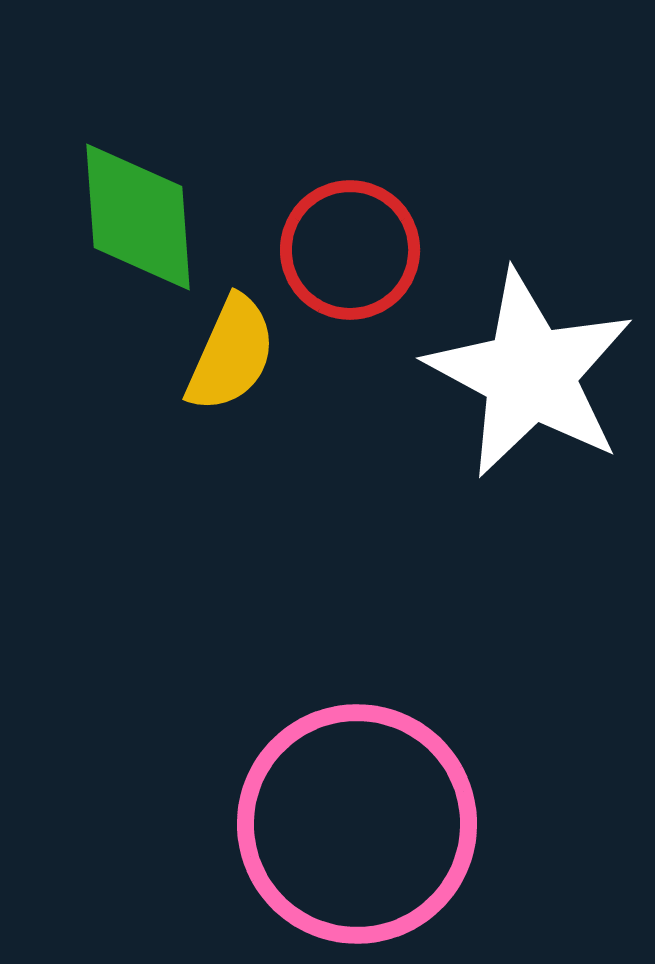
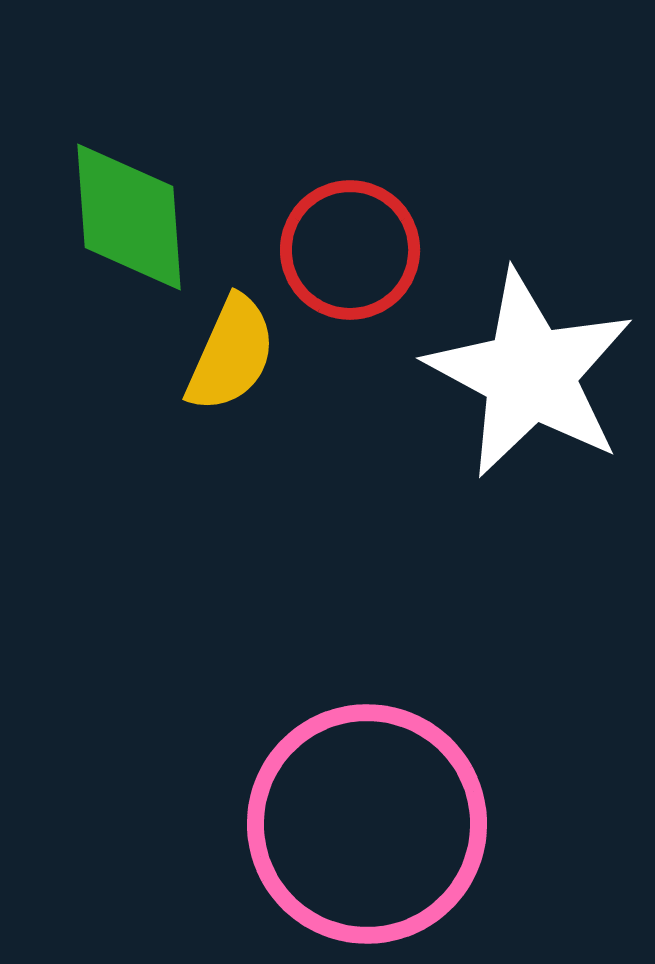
green diamond: moved 9 px left
pink circle: moved 10 px right
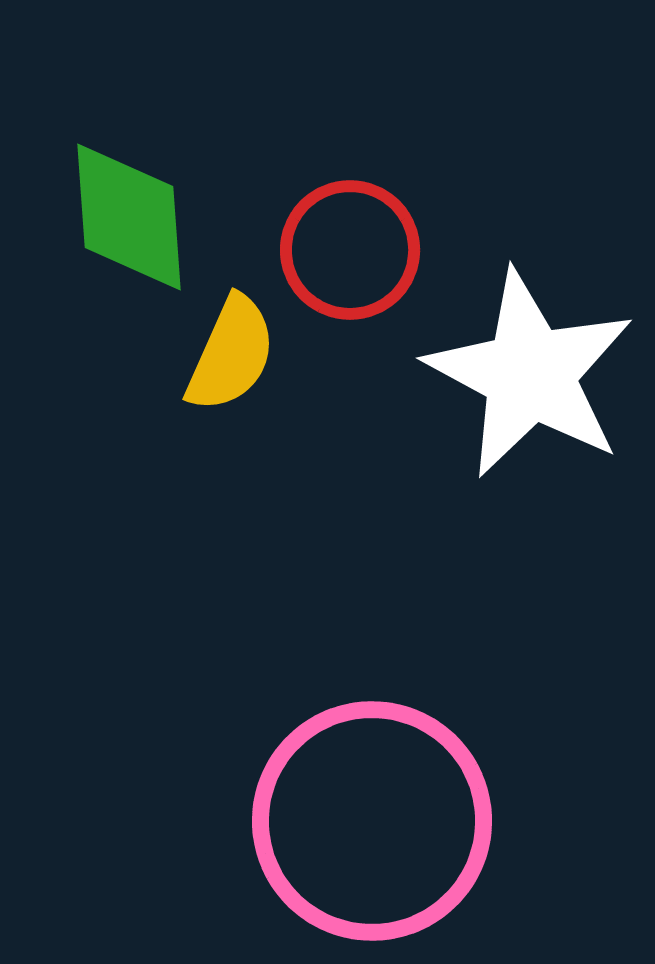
pink circle: moved 5 px right, 3 px up
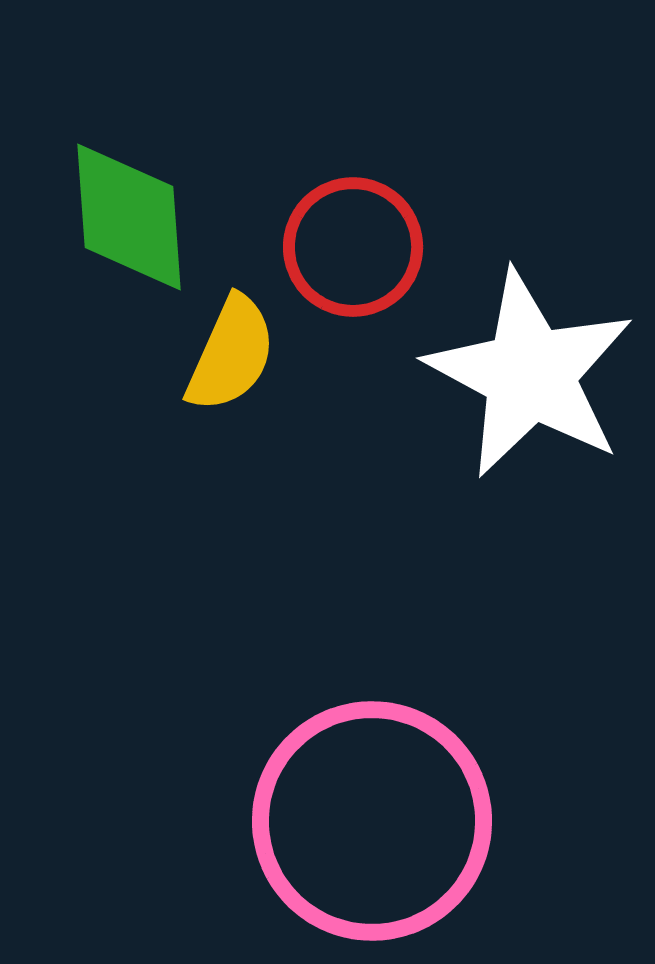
red circle: moved 3 px right, 3 px up
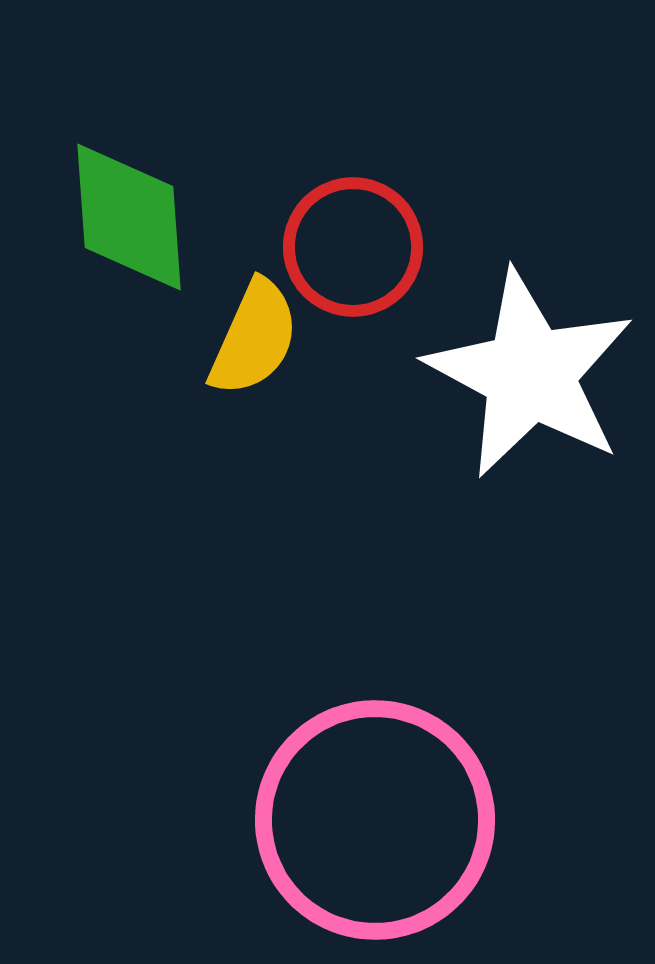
yellow semicircle: moved 23 px right, 16 px up
pink circle: moved 3 px right, 1 px up
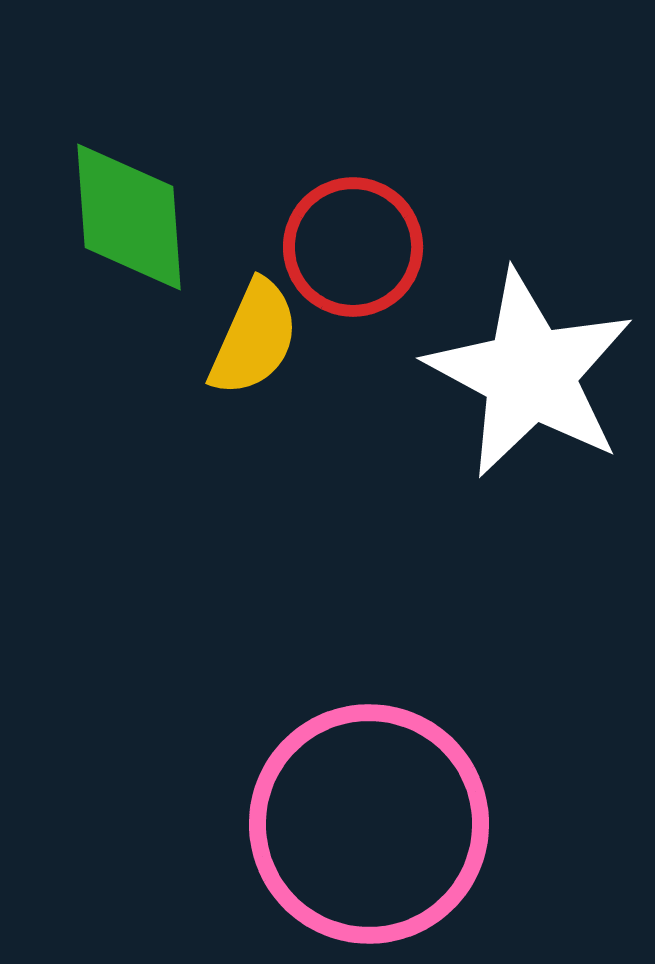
pink circle: moved 6 px left, 4 px down
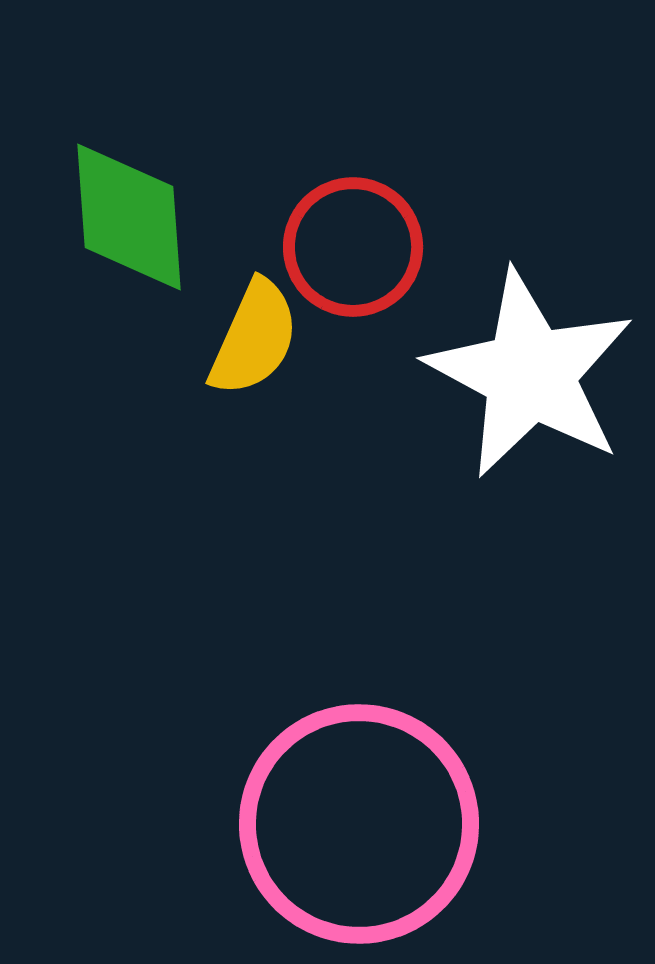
pink circle: moved 10 px left
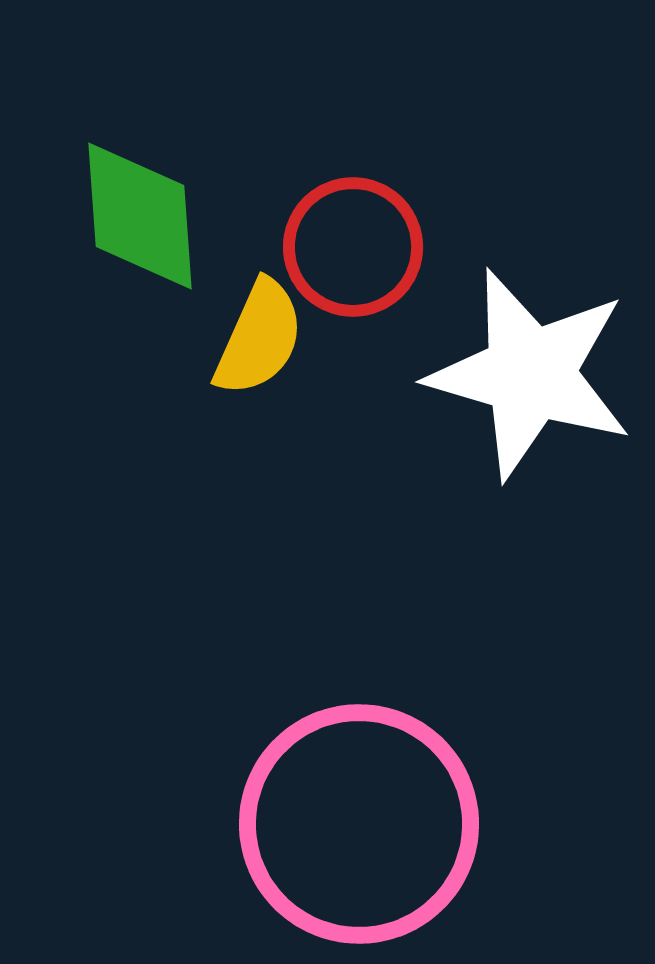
green diamond: moved 11 px right, 1 px up
yellow semicircle: moved 5 px right
white star: rotated 12 degrees counterclockwise
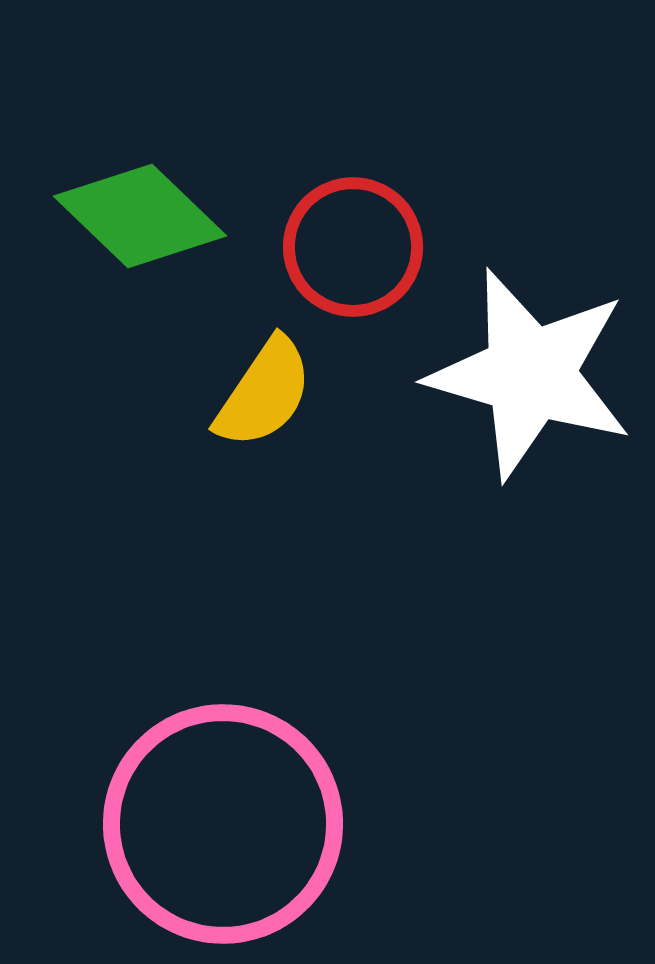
green diamond: rotated 42 degrees counterclockwise
yellow semicircle: moved 5 px right, 55 px down; rotated 10 degrees clockwise
pink circle: moved 136 px left
